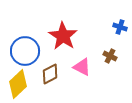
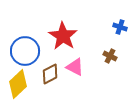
pink triangle: moved 7 px left
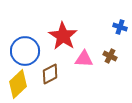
pink triangle: moved 9 px right, 8 px up; rotated 24 degrees counterclockwise
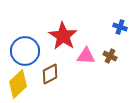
pink triangle: moved 2 px right, 3 px up
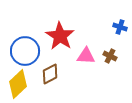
red star: moved 3 px left
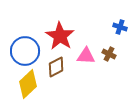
brown cross: moved 1 px left, 2 px up
brown diamond: moved 6 px right, 7 px up
yellow diamond: moved 10 px right
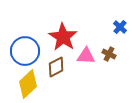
blue cross: rotated 24 degrees clockwise
red star: moved 3 px right, 1 px down
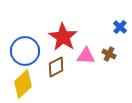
yellow diamond: moved 5 px left
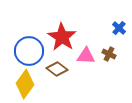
blue cross: moved 1 px left, 1 px down
red star: moved 1 px left
blue circle: moved 4 px right
brown diamond: moved 1 px right, 2 px down; rotated 65 degrees clockwise
yellow diamond: moved 2 px right; rotated 12 degrees counterclockwise
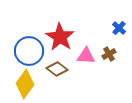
red star: moved 2 px left
brown cross: rotated 32 degrees clockwise
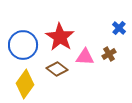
blue circle: moved 6 px left, 6 px up
pink triangle: moved 1 px left, 1 px down
